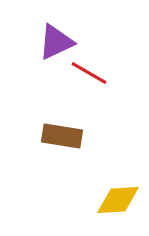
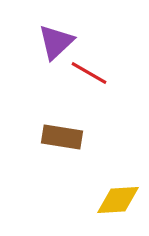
purple triangle: rotated 18 degrees counterclockwise
brown rectangle: moved 1 px down
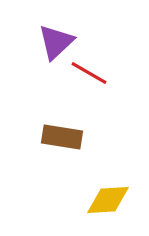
yellow diamond: moved 10 px left
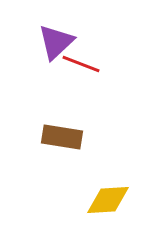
red line: moved 8 px left, 9 px up; rotated 9 degrees counterclockwise
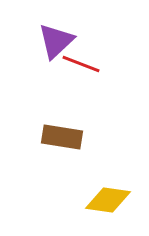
purple triangle: moved 1 px up
yellow diamond: rotated 12 degrees clockwise
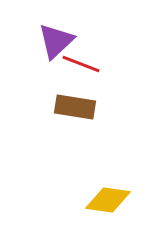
brown rectangle: moved 13 px right, 30 px up
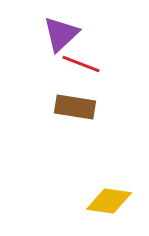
purple triangle: moved 5 px right, 7 px up
yellow diamond: moved 1 px right, 1 px down
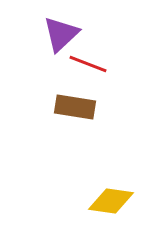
red line: moved 7 px right
yellow diamond: moved 2 px right
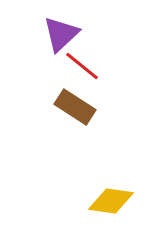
red line: moved 6 px left, 2 px down; rotated 18 degrees clockwise
brown rectangle: rotated 24 degrees clockwise
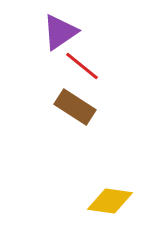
purple triangle: moved 1 px left, 2 px up; rotated 9 degrees clockwise
yellow diamond: moved 1 px left
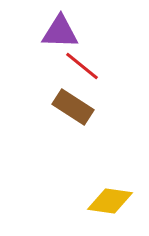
purple triangle: rotated 36 degrees clockwise
brown rectangle: moved 2 px left
